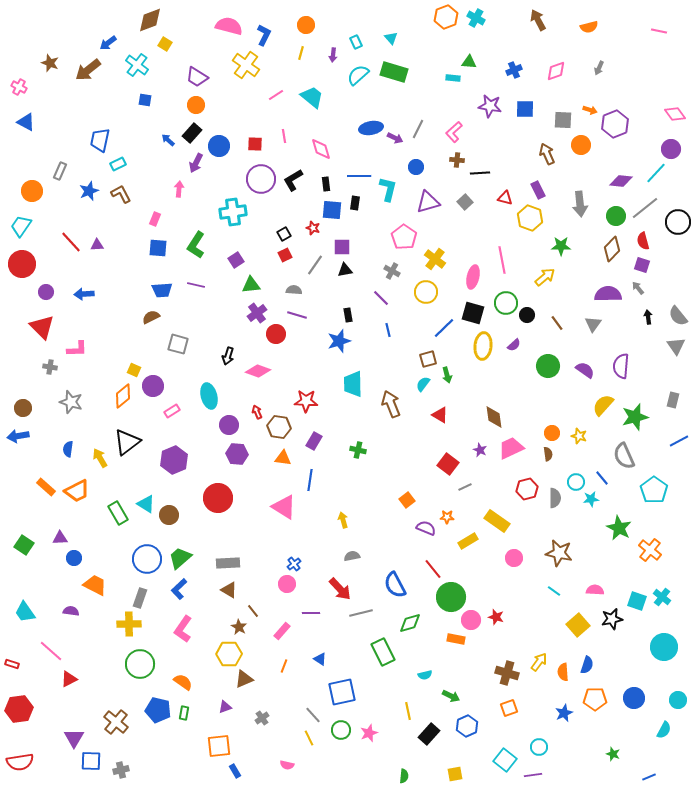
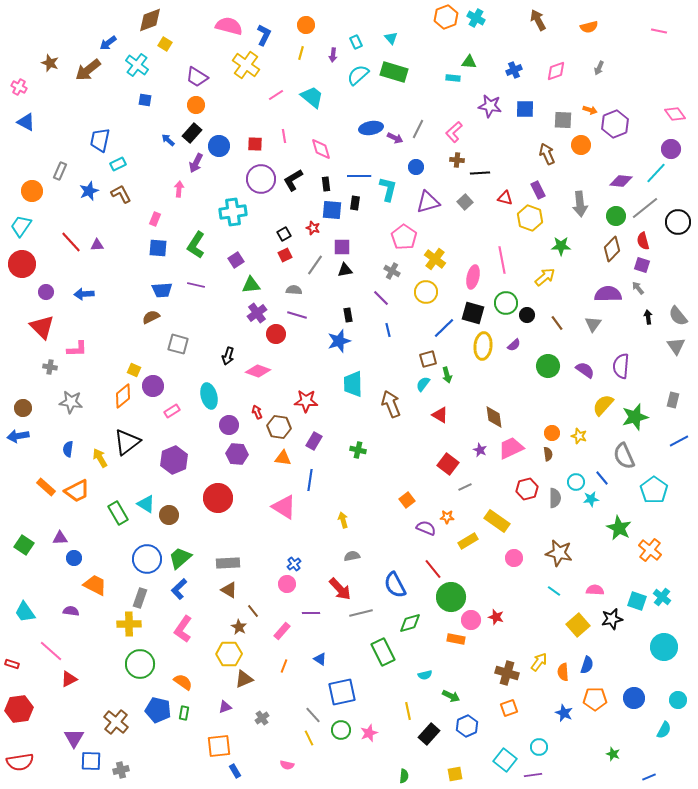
gray star at (71, 402): rotated 10 degrees counterclockwise
blue star at (564, 713): rotated 24 degrees counterclockwise
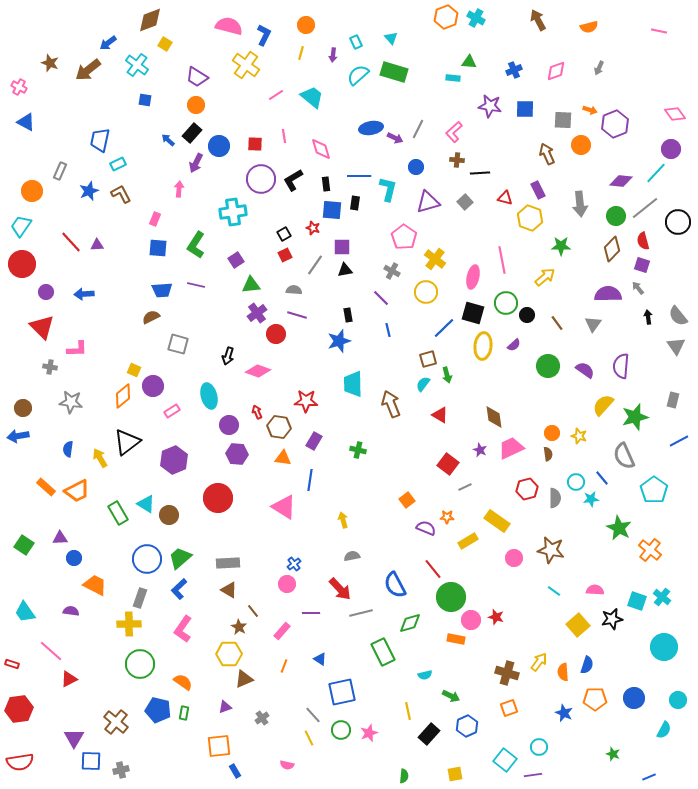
brown star at (559, 553): moved 8 px left, 3 px up
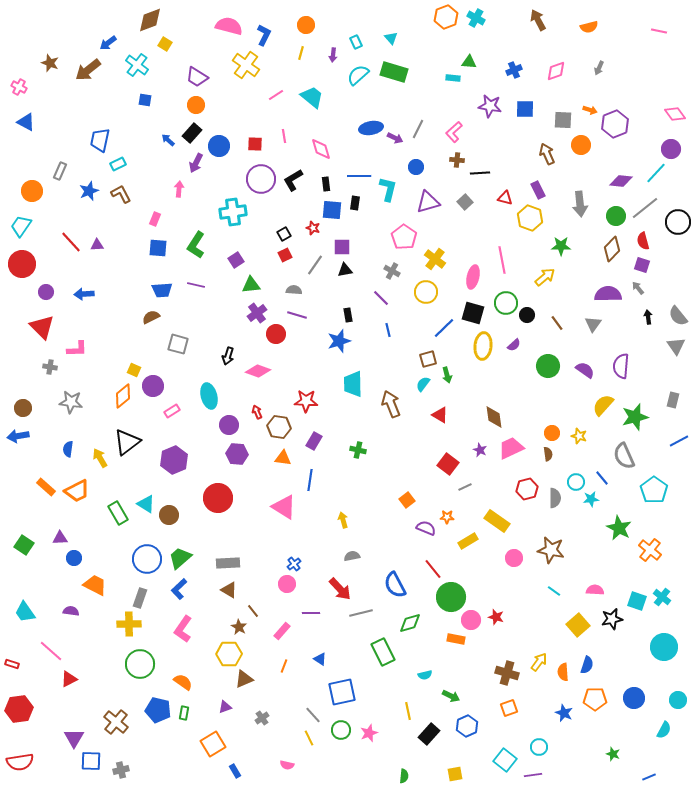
orange square at (219, 746): moved 6 px left, 2 px up; rotated 25 degrees counterclockwise
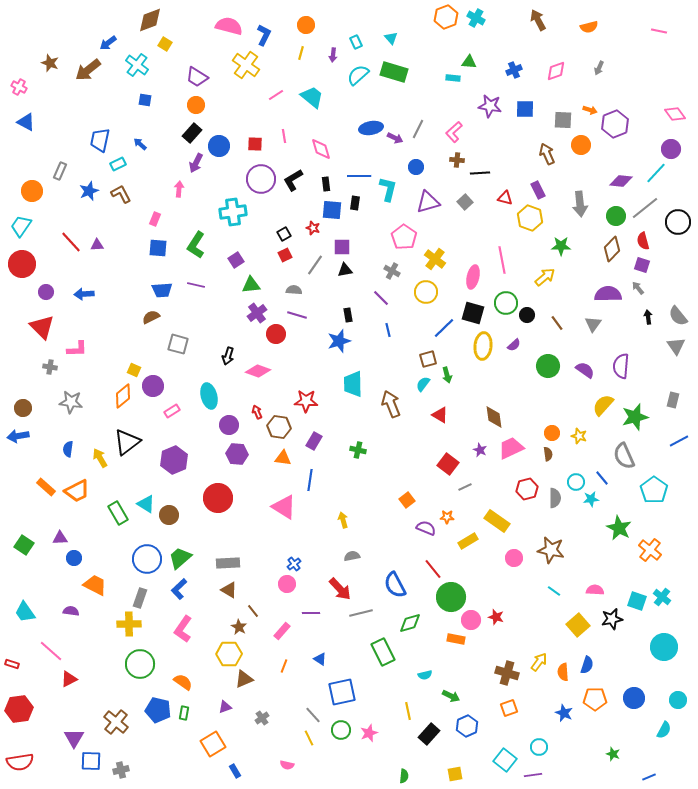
blue arrow at (168, 140): moved 28 px left, 4 px down
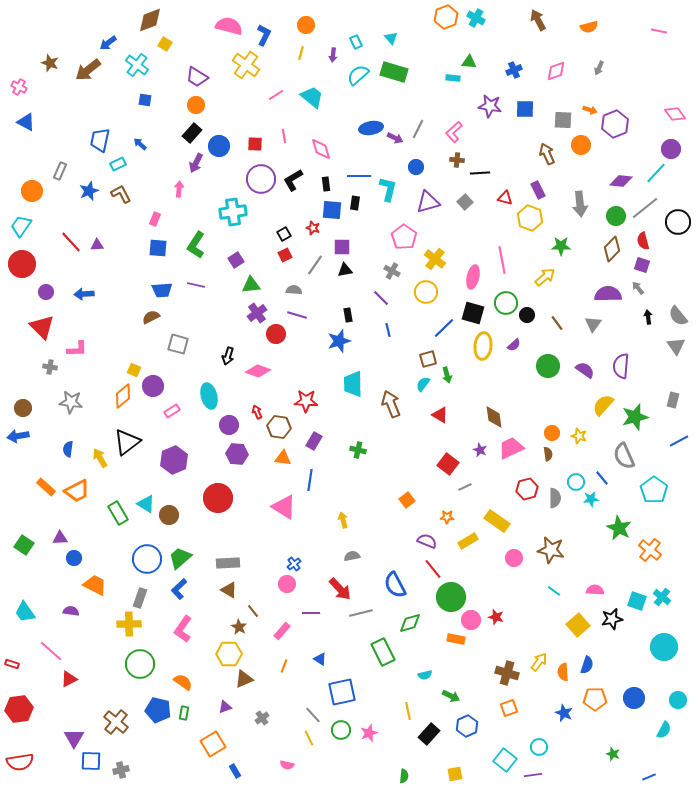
purple semicircle at (426, 528): moved 1 px right, 13 px down
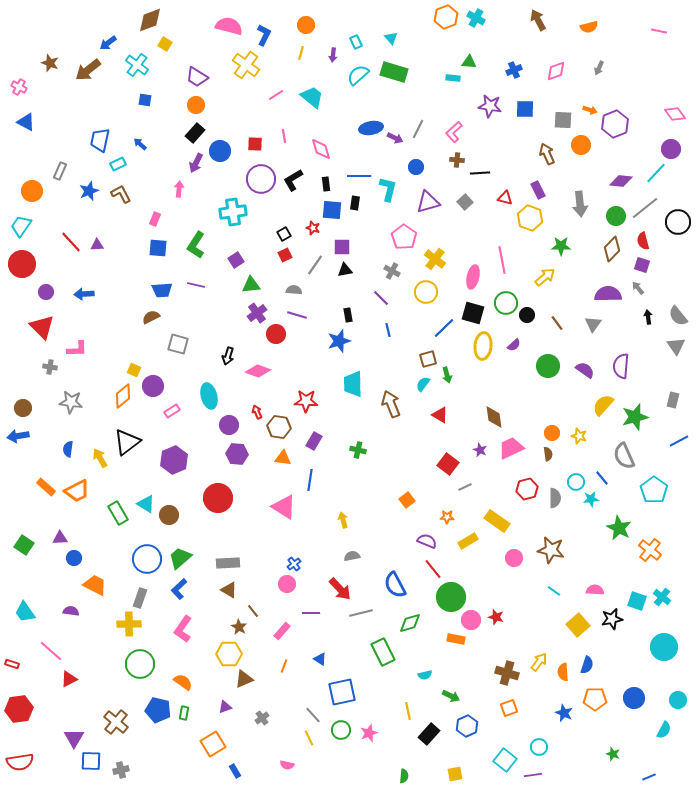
black rectangle at (192, 133): moved 3 px right
blue circle at (219, 146): moved 1 px right, 5 px down
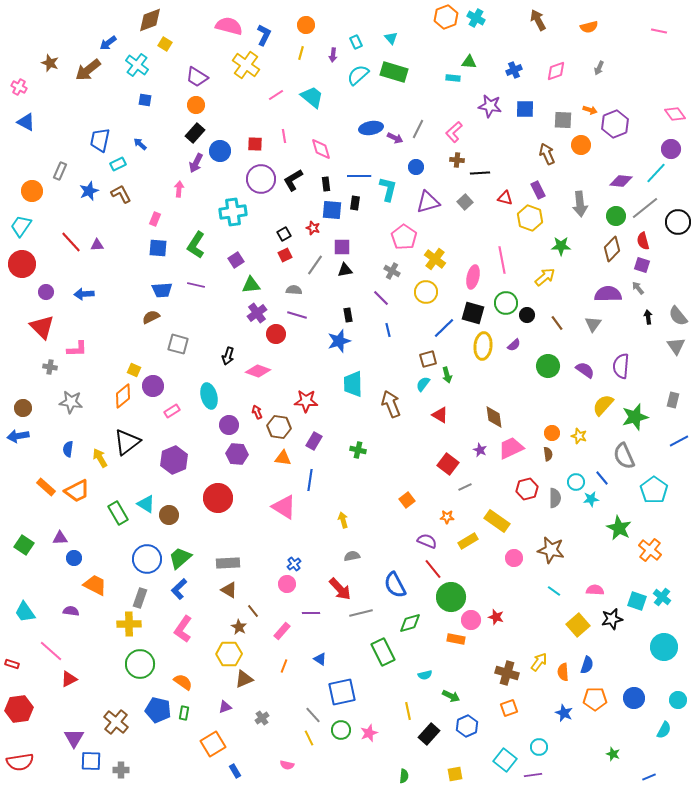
gray cross at (121, 770): rotated 14 degrees clockwise
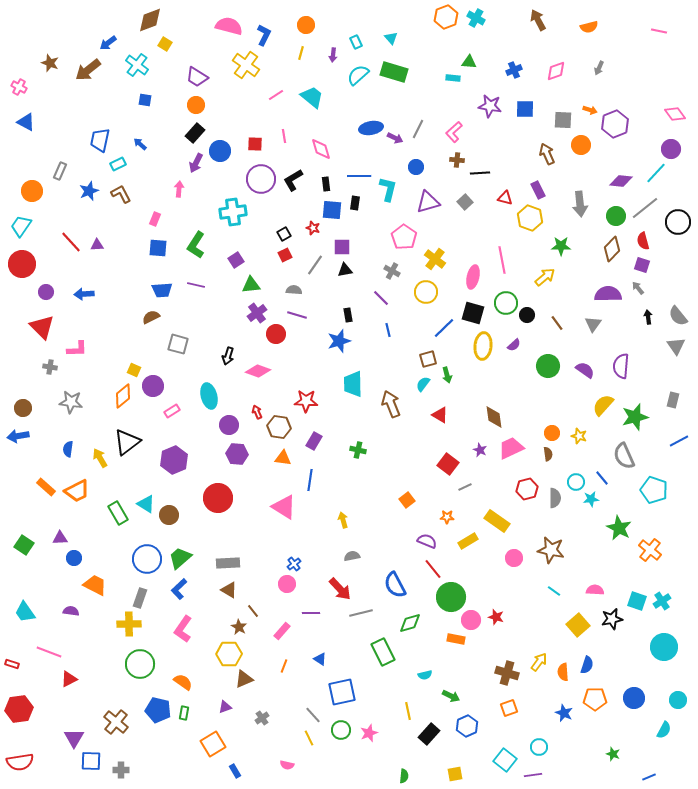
cyan pentagon at (654, 490): rotated 16 degrees counterclockwise
cyan cross at (662, 597): moved 4 px down; rotated 18 degrees clockwise
pink line at (51, 651): moved 2 px left, 1 px down; rotated 20 degrees counterclockwise
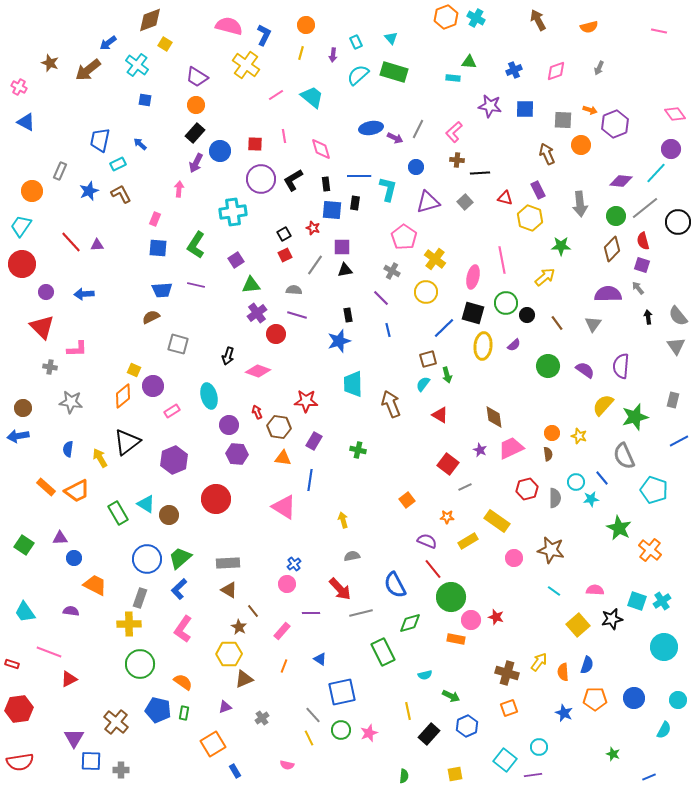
red circle at (218, 498): moved 2 px left, 1 px down
